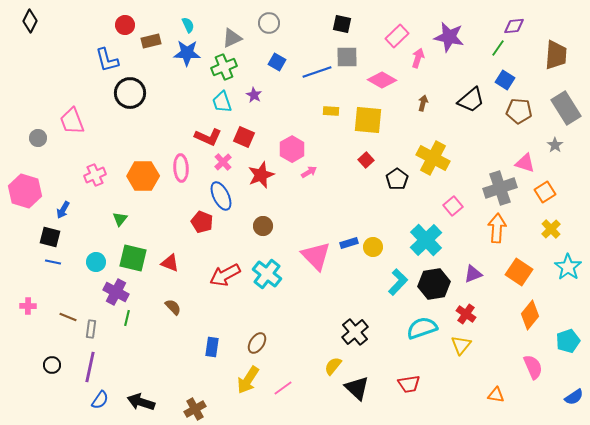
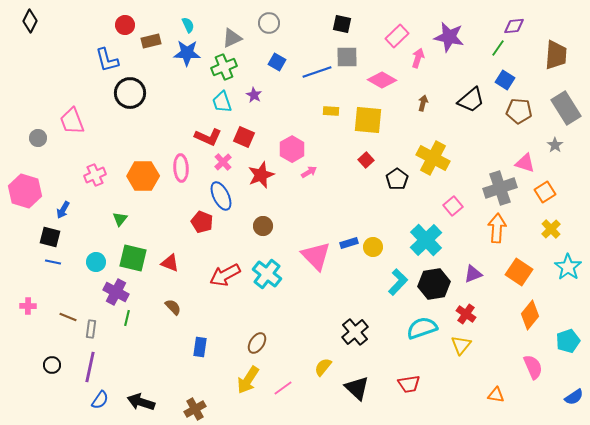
blue rectangle at (212, 347): moved 12 px left
yellow semicircle at (333, 366): moved 10 px left, 1 px down
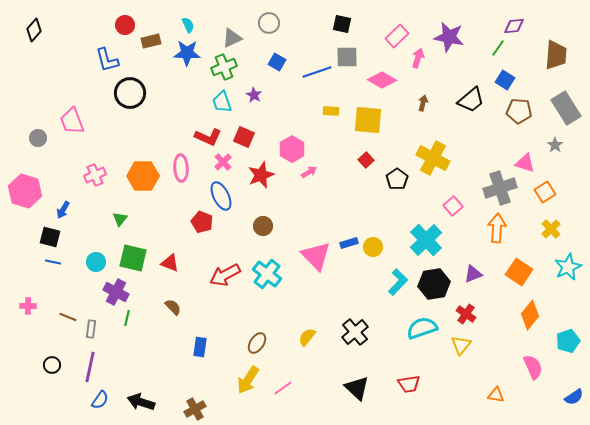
black diamond at (30, 21): moved 4 px right, 9 px down; rotated 15 degrees clockwise
cyan star at (568, 267): rotated 12 degrees clockwise
yellow semicircle at (323, 367): moved 16 px left, 30 px up
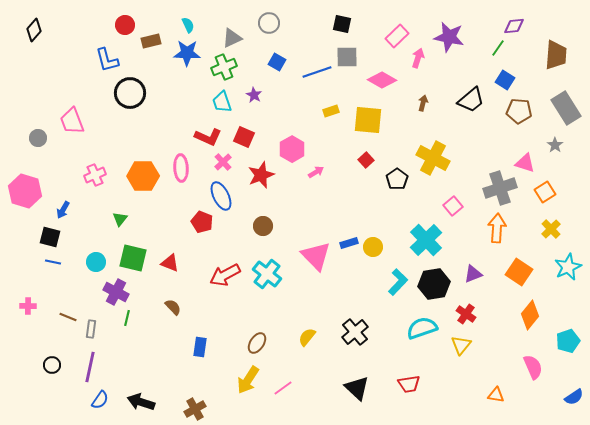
yellow rectangle at (331, 111): rotated 21 degrees counterclockwise
pink arrow at (309, 172): moved 7 px right
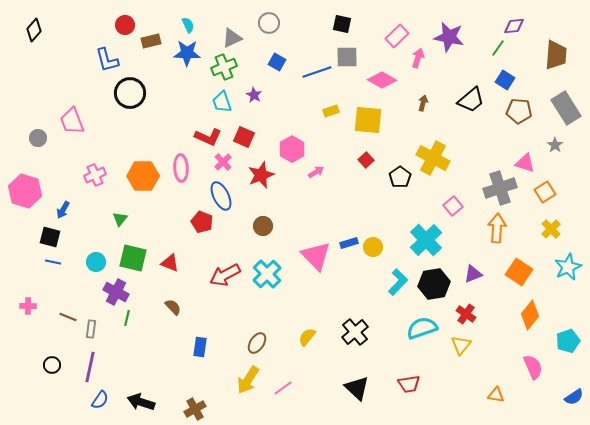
black pentagon at (397, 179): moved 3 px right, 2 px up
cyan cross at (267, 274): rotated 8 degrees clockwise
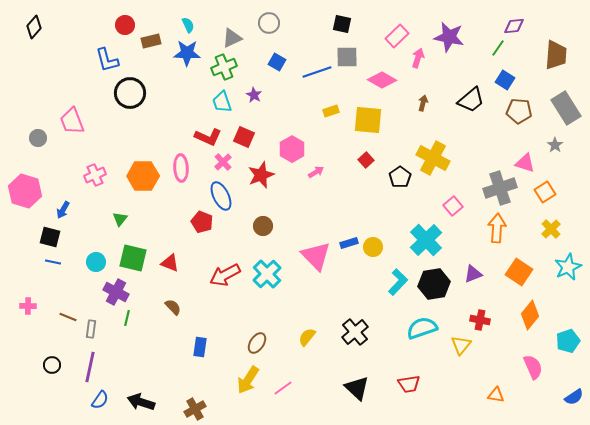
black diamond at (34, 30): moved 3 px up
red cross at (466, 314): moved 14 px right, 6 px down; rotated 24 degrees counterclockwise
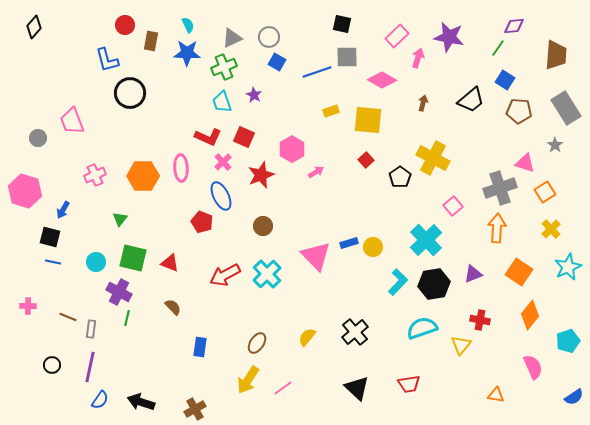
gray circle at (269, 23): moved 14 px down
brown rectangle at (151, 41): rotated 66 degrees counterclockwise
purple cross at (116, 292): moved 3 px right
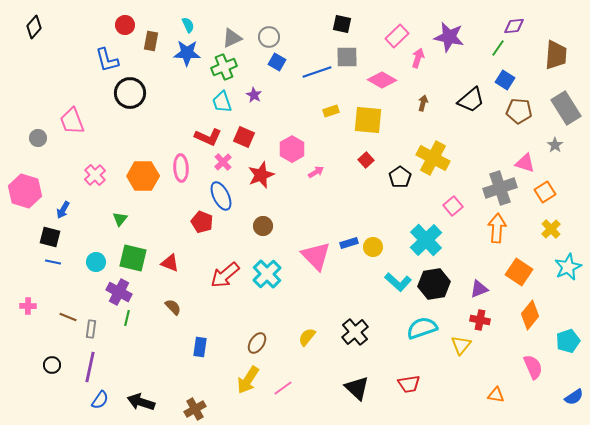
pink cross at (95, 175): rotated 20 degrees counterclockwise
purple triangle at (473, 274): moved 6 px right, 15 px down
red arrow at (225, 275): rotated 12 degrees counterclockwise
cyan L-shape at (398, 282): rotated 88 degrees clockwise
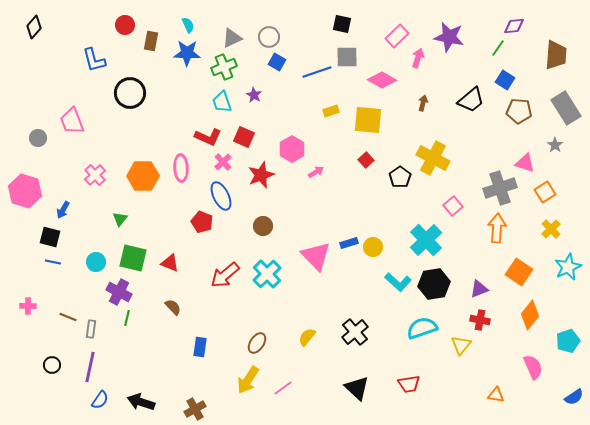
blue L-shape at (107, 60): moved 13 px left
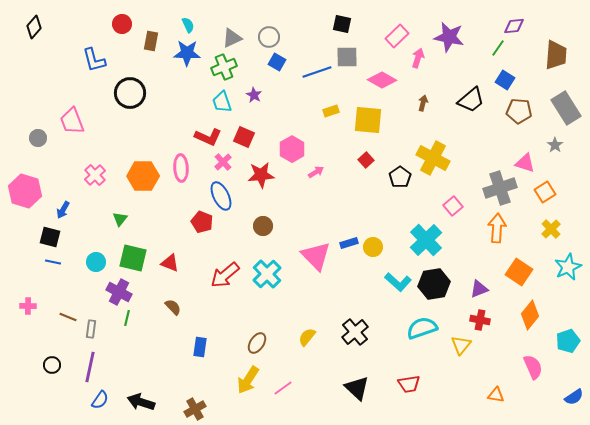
red circle at (125, 25): moved 3 px left, 1 px up
red star at (261, 175): rotated 16 degrees clockwise
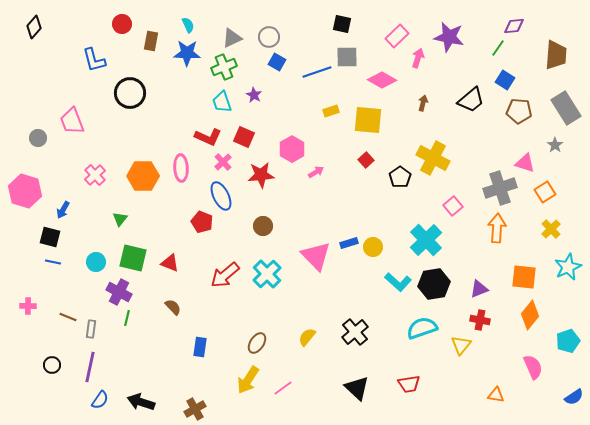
orange square at (519, 272): moved 5 px right, 5 px down; rotated 28 degrees counterclockwise
